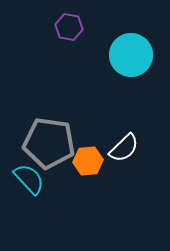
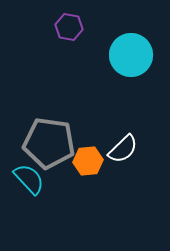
white semicircle: moved 1 px left, 1 px down
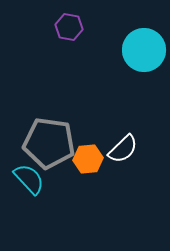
cyan circle: moved 13 px right, 5 px up
orange hexagon: moved 2 px up
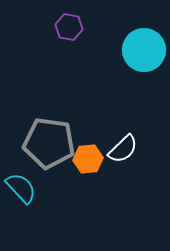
cyan semicircle: moved 8 px left, 9 px down
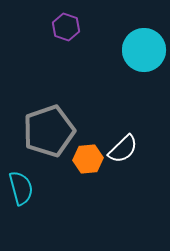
purple hexagon: moved 3 px left; rotated 8 degrees clockwise
gray pentagon: moved 12 px up; rotated 27 degrees counterclockwise
cyan semicircle: rotated 28 degrees clockwise
